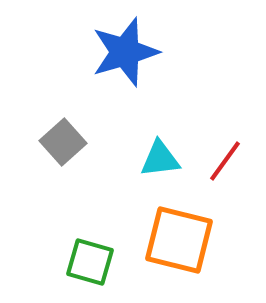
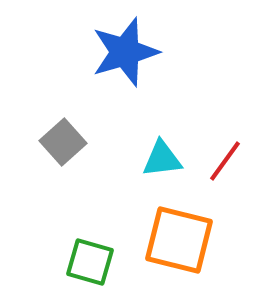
cyan triangle: moved 2 px right
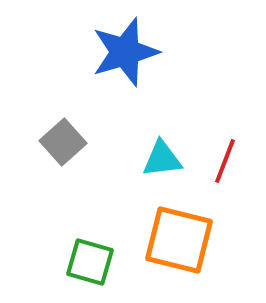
red line: rotated 15 degrees counterclockwise
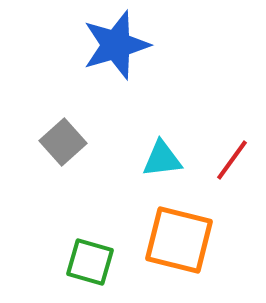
blue star: moved 9 px left, 7 px up
red line: moved 7 px right, 1 px up; rotated 15 degrees clockwise
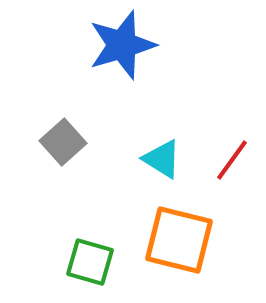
blue star: moved 6 px right
cyan triangle: rotated 39 degrees clockwise
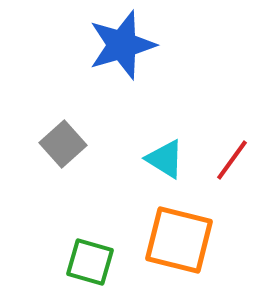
gray square: moved 2 px down
cyan triangle: moved 3 px right
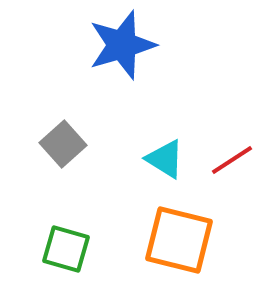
red line: rotated 21 degrees clockwise
green square: moved 24 px left, 13 px up
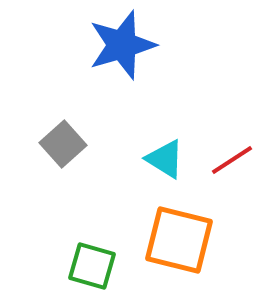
green square: moved 26 px right, 17 px down
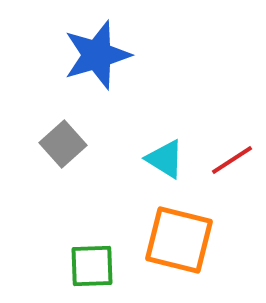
blue star: moved 25 px left, 10 px down
green square: rotated 18 degrees counterclockwise
